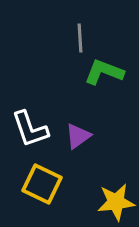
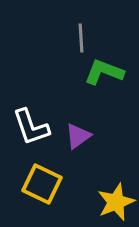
gray line: moved 1 px right
white L-shape: moved 1 px right, 2 px up
yellow star: rotated 15 degrees counterclockwise
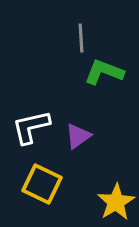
white L-shape: rotated 96 degrees clockwise
yellow star: rotated 9 degrees counterclockwise
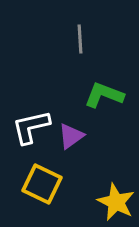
gray line: moved 1 px left, 1 px down
green L-shape: moved 23 px down
purple triangle: moved 7 px left
yellow star: rotated 15 degrees counterclockwise
